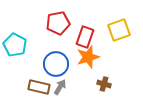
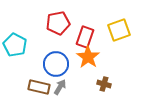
orange star: rotated 20 degrees counterclockwise
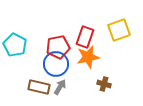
red pentagon: moved 24 px down
orange star: rotated 25 degrees clockwise
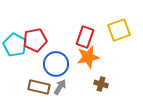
red pentagon: moved 23 px left, 7 px up
brown cross: moved 3 px left
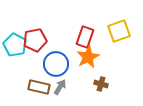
yellow square: moved 1 px down
orange star: rotated 15 degrees counterclockwise
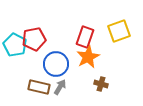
red pentagon: moved 1 px left, 1 px up
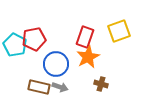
gray arrow: rotated 77 degrees clockwise
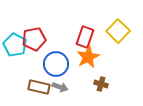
yellow square: moved 1 px left; rotated 25 degrees counterclockwise
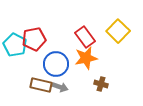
red rectangle: rotated 55 degrees counterclockwise
orange star: moved 2 px left, 1 px down; rotated 15 degrees clockwise
brown rectangle: moved 2 px right, 2 px up
